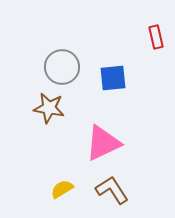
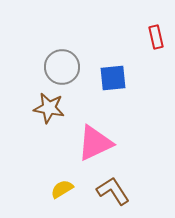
pink triangle: moved 8 px left
brown L-shape: moved 1 px right, 1 px down
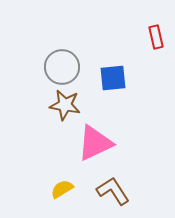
brown star: moved 16 px right, 3 px up
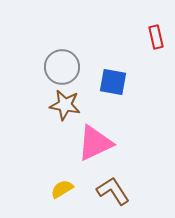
blue square: moved 4 px down; rotated 16 degrees clockwise
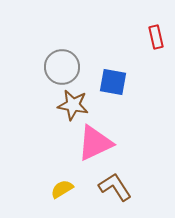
brown star: moved 8 px right
brown L-shape: moved 2 px right, 4 px up
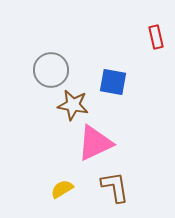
gray circle: moved 11 px left, 3 px down
brown L-shape: rotated 24 degrees clockwise
